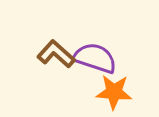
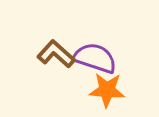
orange star: moved 7 px left, 2 px up
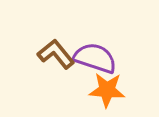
brown L-shape: rotated 9 degrees clockwise
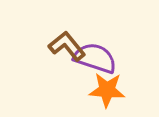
brown L-shape: moved 11 px right, 8 px up
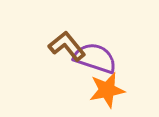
orange star: rotated 15 degrees counterclockwise
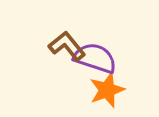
orange star: rotated 9 degrees counterclockwise
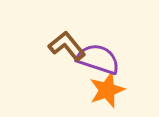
purple semicircle: moved 3 px right, 1 px down
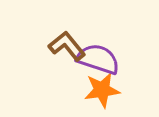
orange star: moved 5 px left; rotated 12 degrees clockwise
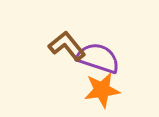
purple semicircle: moved 1 px up
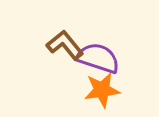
brown L-shape: moved 2 px left, 1 px up
